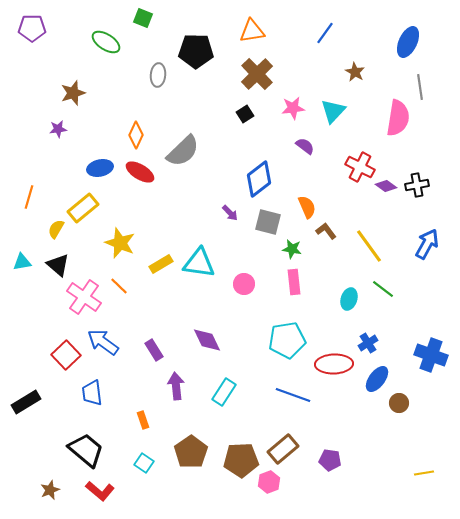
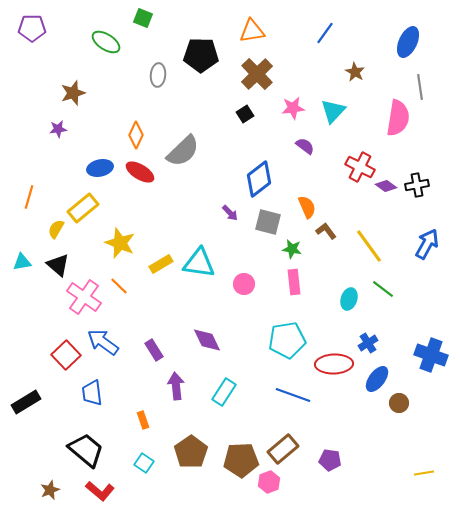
black pentagon at (196, 51): moved 5 px right, 4 px down
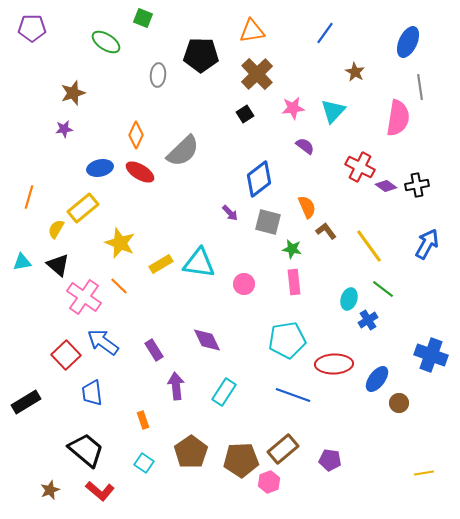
purple star at (58, 129): moved 6 px right
blue cross at (368, 343): moved 23 px up
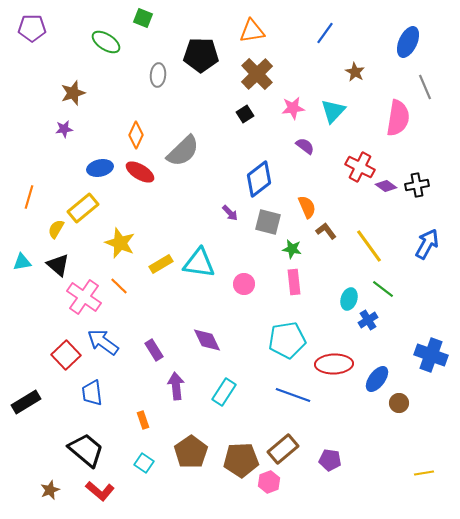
gray line at (420, 87): moved 5 px right; rotated 15 degrees counterclockwise
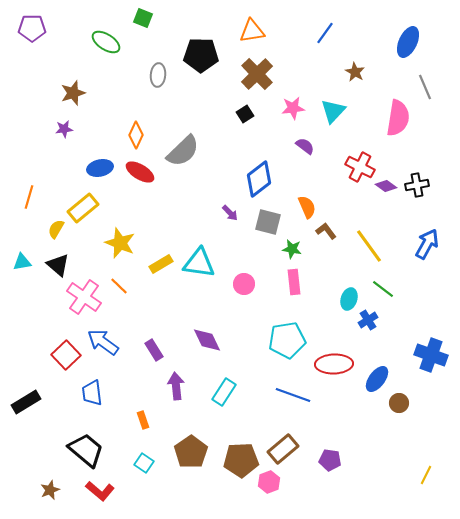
yellow line at (424, 473): moved 2 px right, 2 px down; rotated 54 degrees counterclockwise
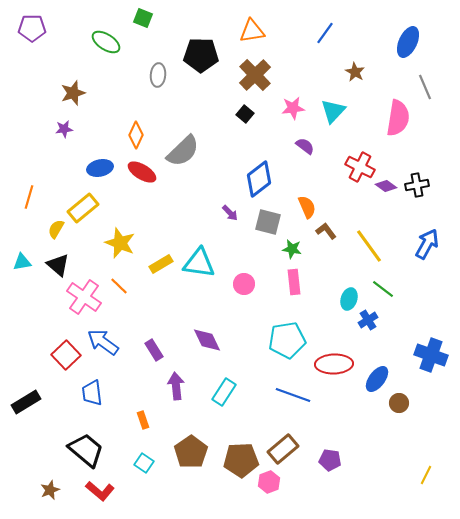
brown cross at (257, 74): moved 2 px left, 1 px down
black square at (245, 114): rotated 18 degrees counterclockwise
red ellipse at (140, 172): moved 2 px right
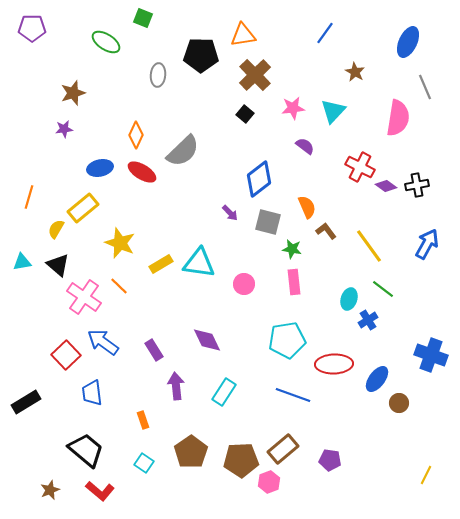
orange triangle at (252, 31): moved 9 px left, 4 px down
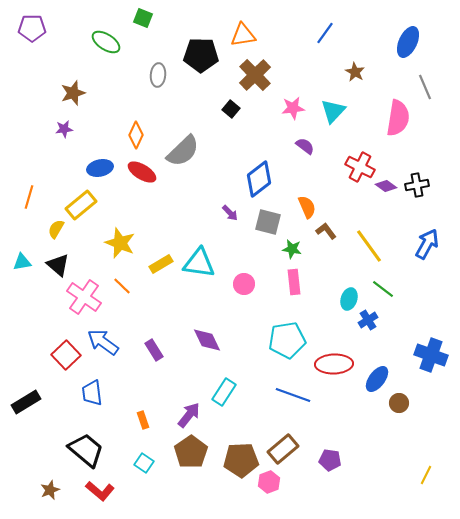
black square at (245, 114): moved 14 px left, 5 px up
yellow rectangle at (83, 208): moved 2 px left, 3 px up
orange line at (119, 286): moved 3 px right
purple arrow at (176, 386): moved 13 px right, 29 px down; rotated 44 degrees clockwise
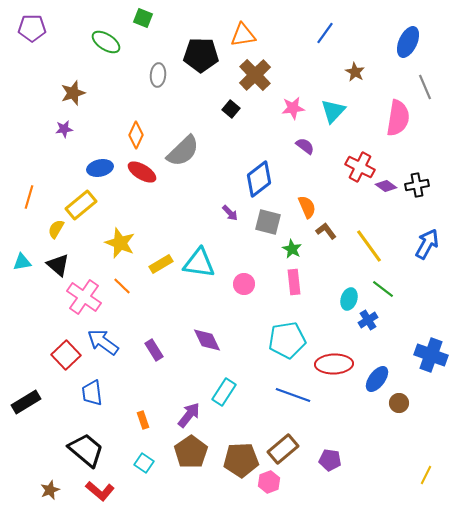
green star at (292, 249): rotated 18 degrees clockwise
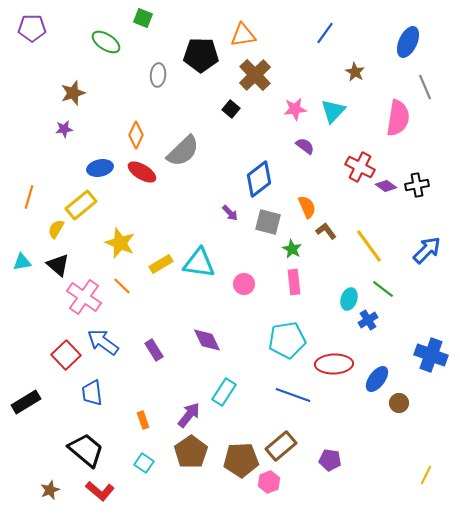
pink star at (293, 108): moved 2 px right, 1 px down
blue arrow at (427, 244): moved 6 px down; rotated 16 degrees clockwise
brown rectangle at (283, 449): moved 2 px left, 3 px up
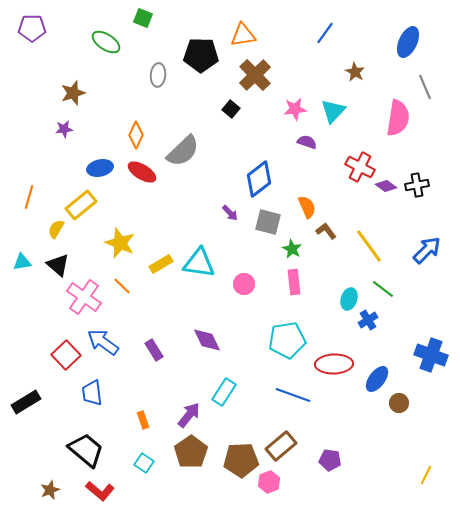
purple semicircle at (305, 146): moved 2 px right, 4 px up; rotated 18 degrees counterclockwise
